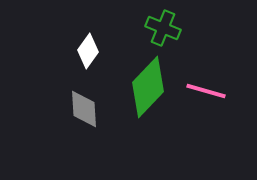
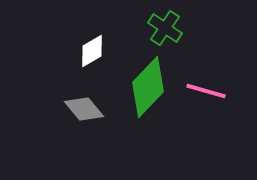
green cross: moved 2 px right; rotated 12 degrees clockwise
white diamond: moved 4 px right; rotated 24 degrees clockwise
gray diamond: rotated 36 degrees counterclockwise
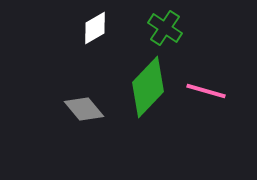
white diamond: moved 3 px right, 23 px up
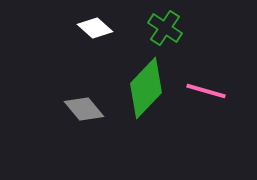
white diamond: rotated 72 degrees clockwise
green diamond: moved 2 px left, 1 px down
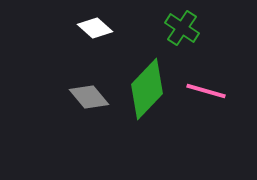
green cross: moved 17 px right
green diamond: moved 1 px right, 1 px down
gray diamond: moved 5 px right, 12 px up
